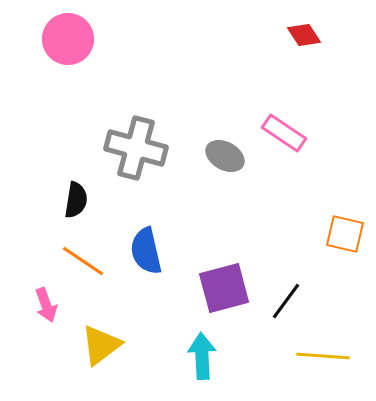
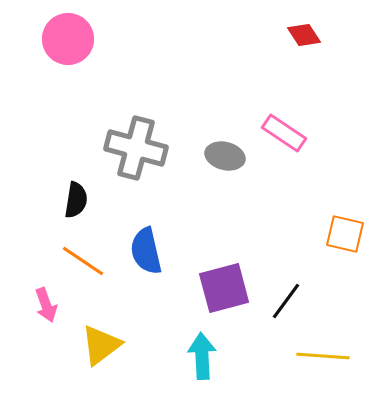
gray ellipse: rotated 15 degrees counterclockwise
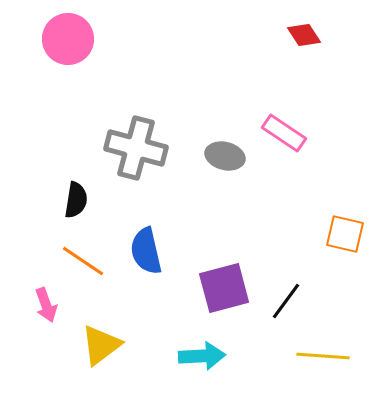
cyan arrow: rotated 90 degrees clockwise
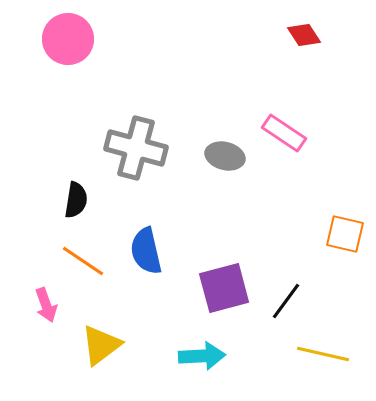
yellow line: moved 2 px up; rotated 9 degrees clockwise
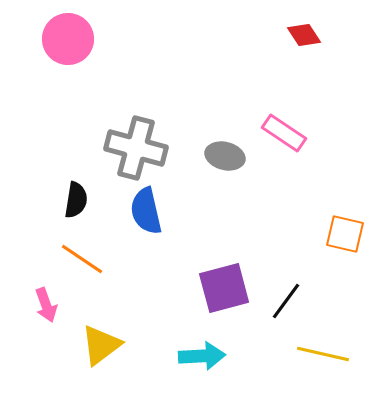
blue semicircle: moved 40 px up
orange line: moved 1 px left, 2 px up
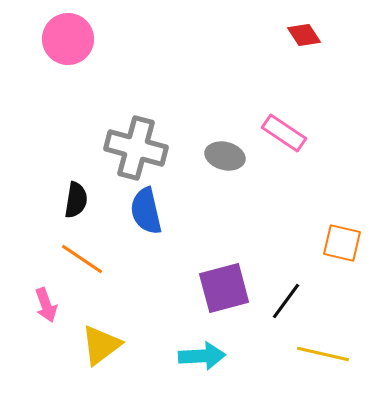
orange square: moved 3 px left, 9 px down
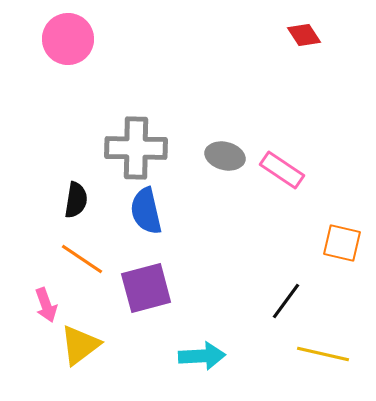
pink rectangle: moved 2 px left, 37 px down
gray cross: rotated 14 degrees counterclockwise
purple square: moved 78 px left
yellow triangle: moved 21 px left
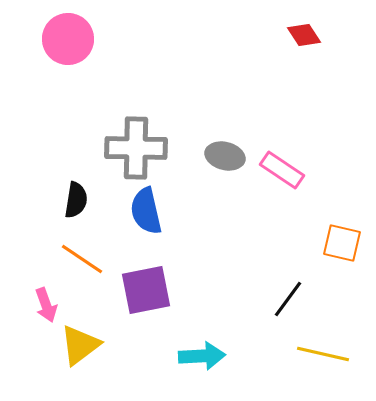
purple square: moved 2 px down; rotated 4 degrees clockwise
black line: moved 2 px right, 2 px up
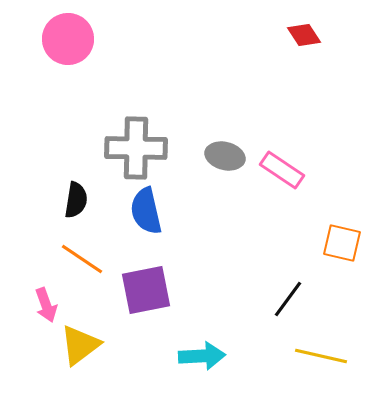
yellow line: moved 2 px left, 2 px down
